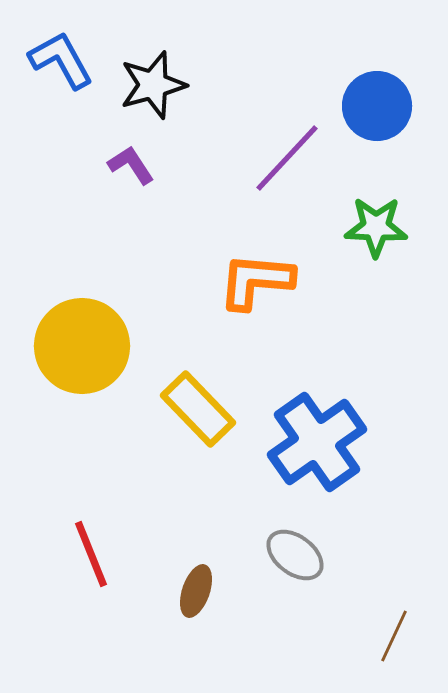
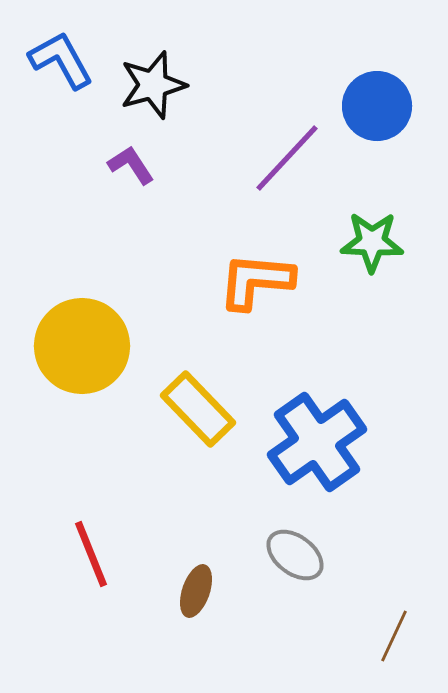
green star: moved 4 px left, 15 px down
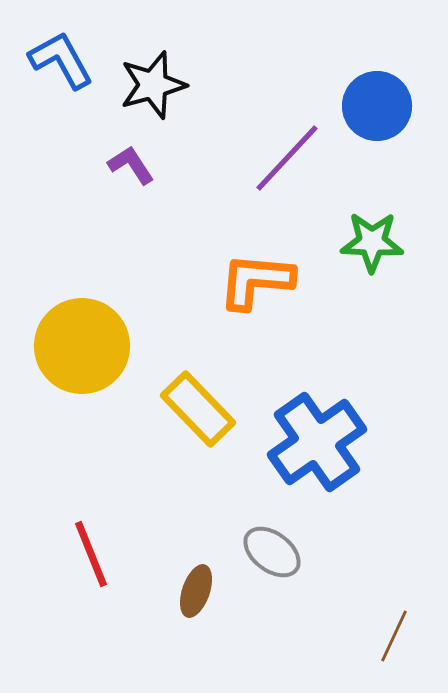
gray ellipse: moved 23 px left, 3 px up
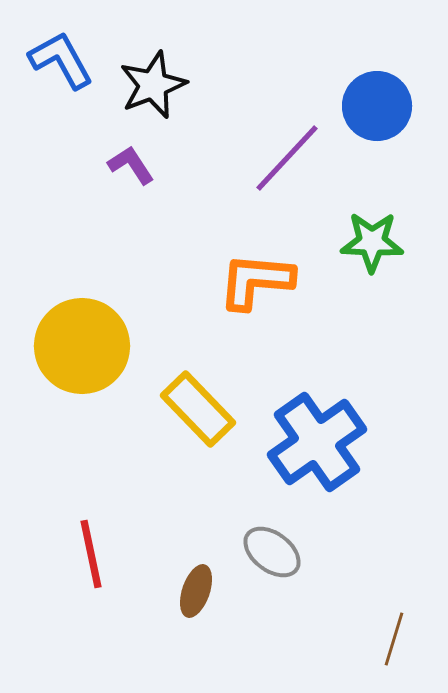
black star: rotated 6 degrees counterclockwise
red line: rotated 10 degrees clockwise
brown line: moved 3 px down; rotated 8 degrees counterclockwise
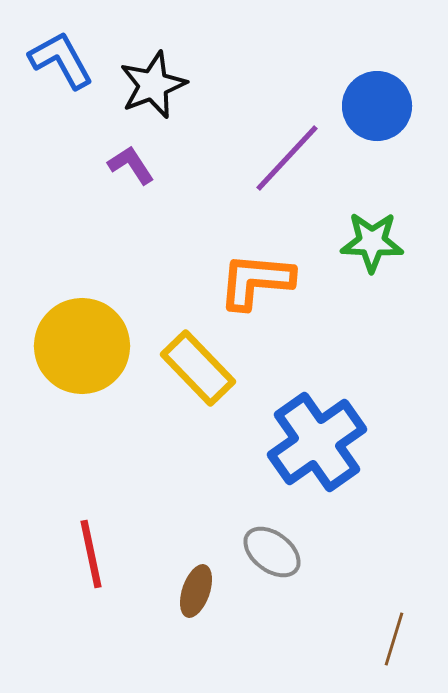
yellow rectangle: moved 41 px up
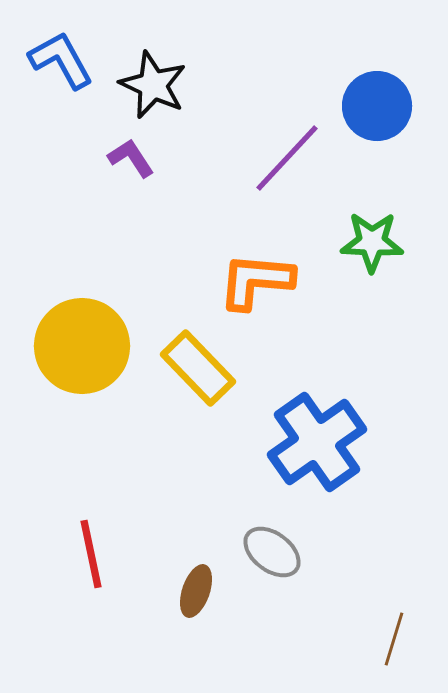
black star: rotated 26 degrees counterclockwise
purple L-shape: moved 7 px up
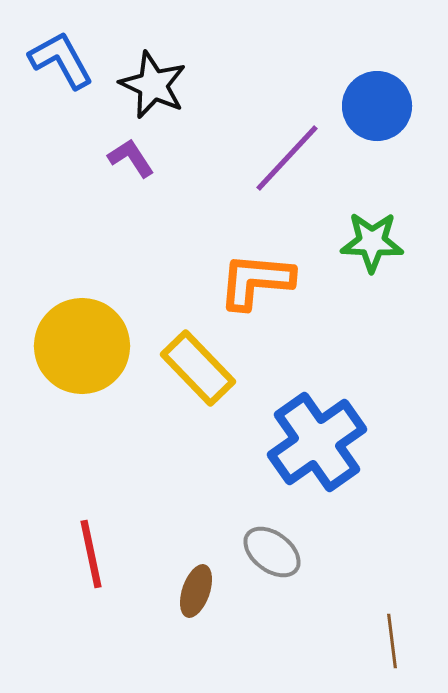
brown line: moved 2 px left, 2 px down; rotated 24 degrees counterclockwise
